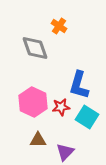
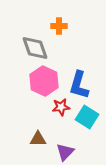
orange cross: rotated 35 degrees counterclockwise
pink hexagon: moved 11 px right, 21 px up
brown triangle: moved 1 px up
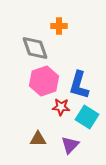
pink hexagon: rotated 16 degrees clockwise
red star: rotated 12 degrees clockwise
purple triangle: moved 5 px right, 7 px up
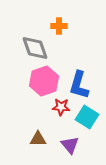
purple triangle: rotated 24 degrees counterclockwise
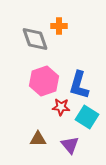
gray diamond: moved 9 px up
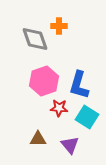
red star: moved 2 px left, 1 px down
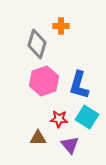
orange cross: moved 2 px right
gray diamond: moved 2 px right, 5 px down; rotated 36 degrees clockwise
red star: moved 11 px down
brown triangle: moved 1 px up
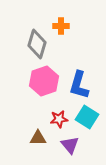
red star: rotated 12 degrees counterclockwise
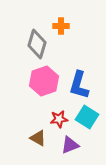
brown triangle: rotated 30 degrees clockwise
purple triangle: rotated 48 degrees clockwise
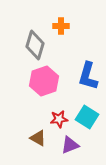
gray diamond: moved 2 px left, 1 px down
blue L-shape: moved 9 px right, 9 px up
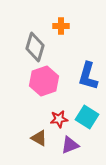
gray diamond: moved 2 px down
brown triangle: moved 1 px right
